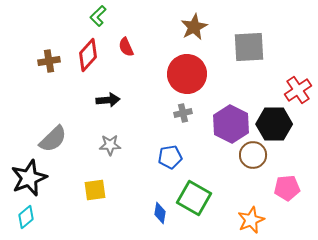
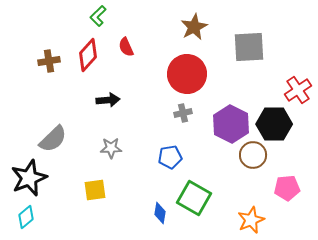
gray star: moved 1 px right, 3 px down
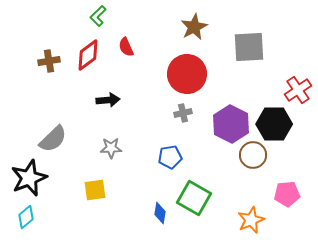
red diamond: rotated 12 degrees clockwise
pink pentagon: moved 6 px down
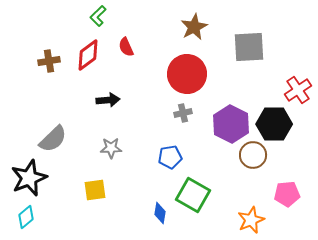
green square: moved 1 px left, 3 px up
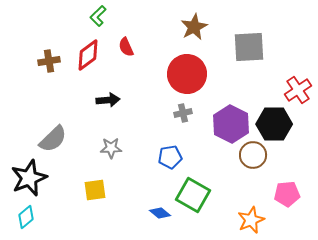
blue diamond: rotated 60 degrees counterclockwise
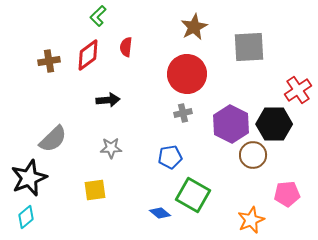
red semicircle: rotated 30 degrees clockwise
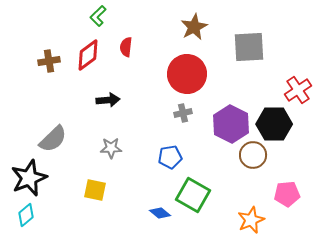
yellow square: rotated 20 degrees clockwise
cyan diamond: moved 2 px up
